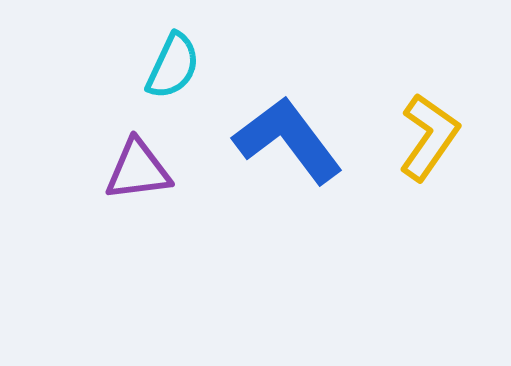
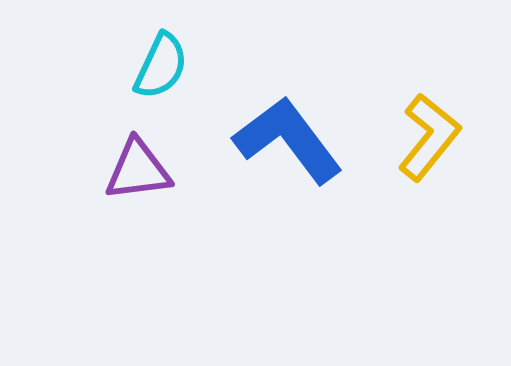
cyan semicircle: moved 12 px left
yellow L-shape: rotated 4 degrees clockwise
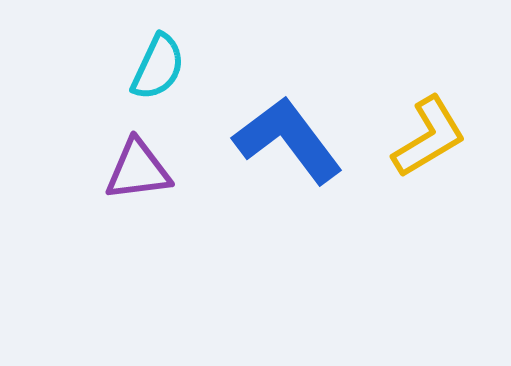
cyan semicircle: moved 3 px left, 1 px down
yellow L-shape: rotated 20 degrees clockwise
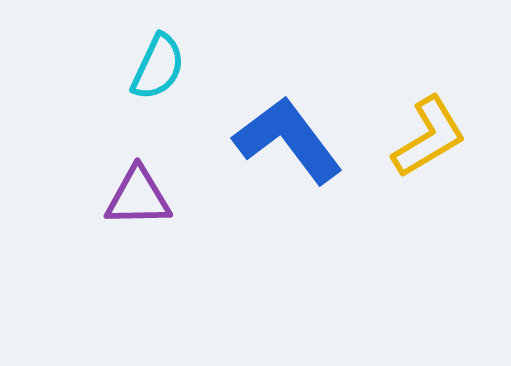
purple triangle: moved 27 px down; rotated 6 degrees clockwise
